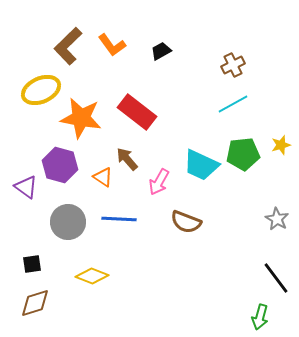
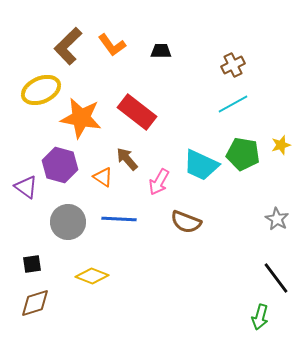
black trapezoid: rotated 30 degrees clockwise
green pentagon: rotated 16 degrees clockwise
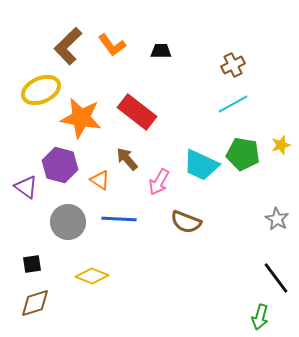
orange triangle: moved 3 px left, 3 px down
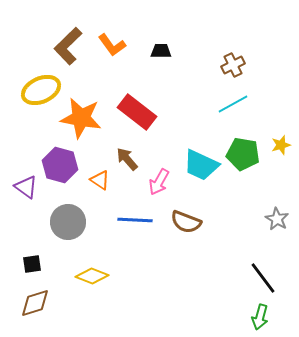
blue line: moved 16 px right, 1 px down
black line: moved 13 px left
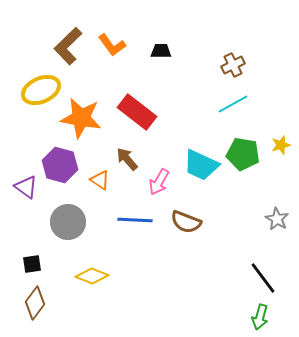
brown diamond: rotated 36 degrees counterclockwise
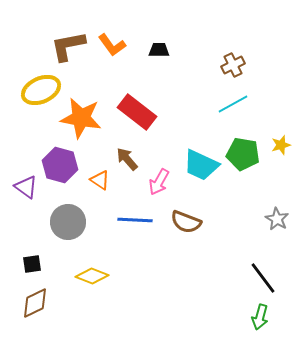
brown L-shape: rotated 33 degrees clockwise
black trapezoid: moved 2 px left, 1 px up
brown diamond: rotated 28 degrees clockwise
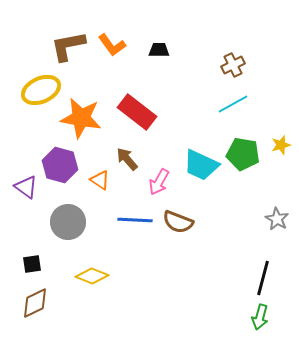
brown semicircle: moved 8 px left
black line: rotated 52 degrees clockwise
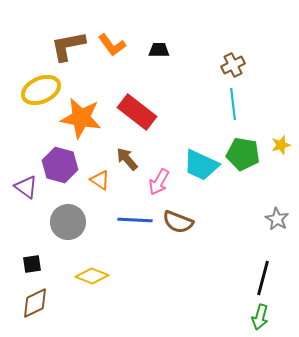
cyan line: rotated 68 degrees counterclockwise
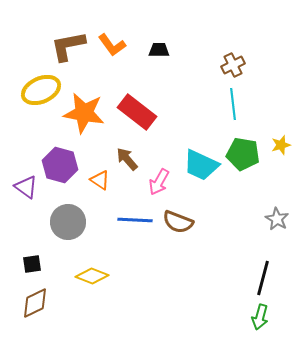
orange star: moved 3 px right, 5 px up
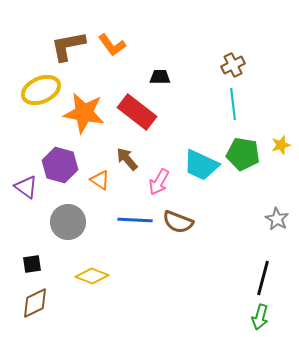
black trapezoid: moved 1 px right, 27 px down
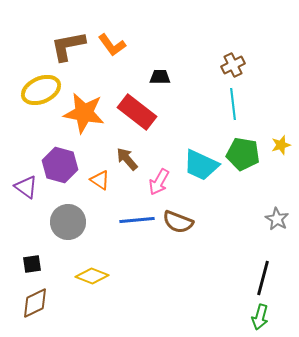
blue line: moved 2 px right; rotated 8 degrees counterclockwise
